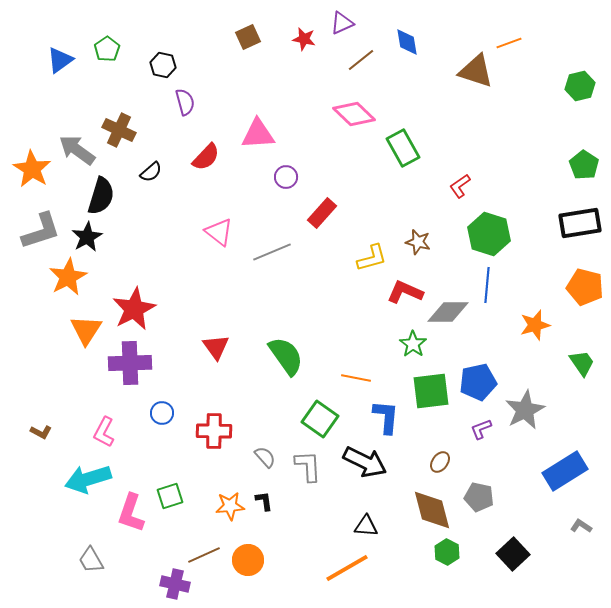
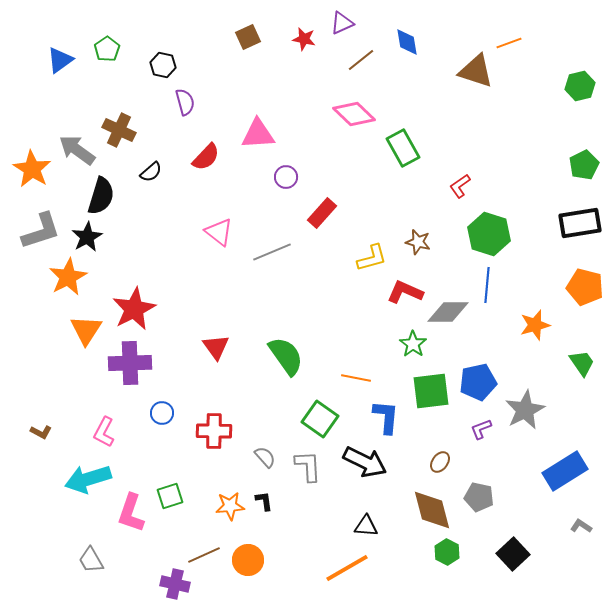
green pentagon at (584, 165): rotated 12 degrees clockwise
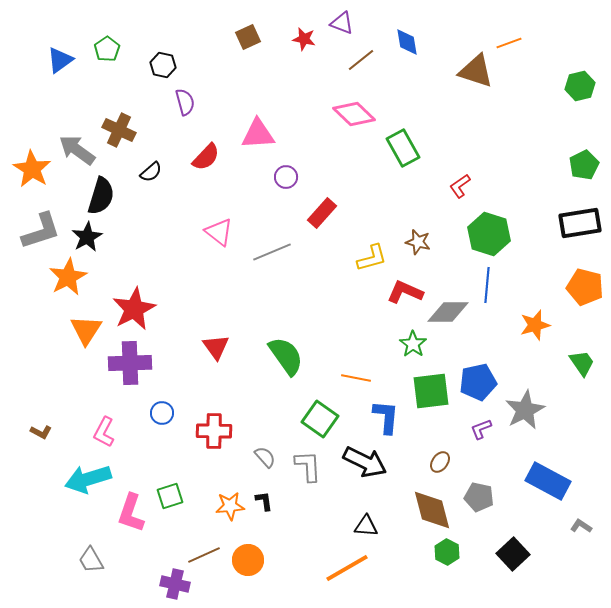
purple triangle at (342, 23): rotated 45 degrees clockwise
blue rectangle at (565, 471): moved 17 px left, 10 px down; rotated 60 degrees clockwise
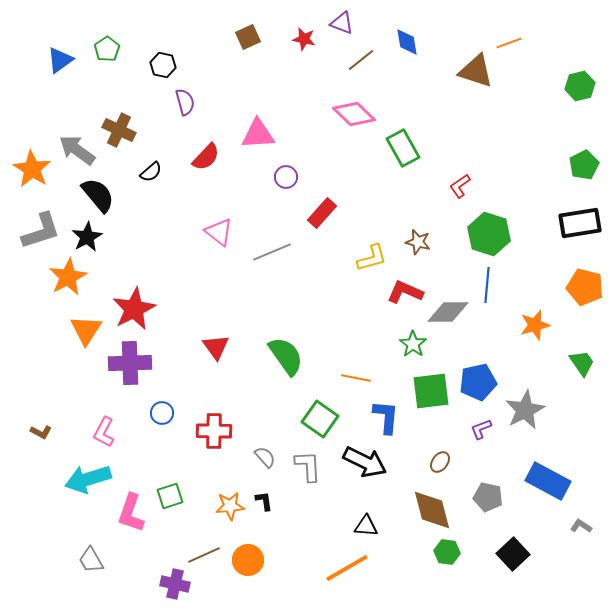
black semicircle at (101, 196): moved 3 px left, 1 px up; rotated 57 degrees counterclockwise
gray pentagon at (479, 497): moved 9 px right
green hexagon at (447, 552): rotated 20 degrees counterclockwise
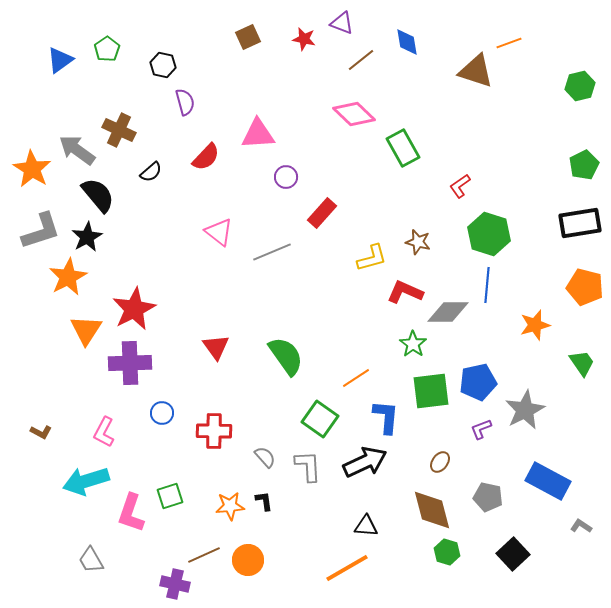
orange line at (356, 378): rotated 44 degrees counterclockwise
black arrow at (365, 462): rotated 51 degrees counterclockwise
cyan arrow at (88, 479): moved 2 px left, 2 px down
green hexagon at (447, 552): rotated 10 degrees clockwise
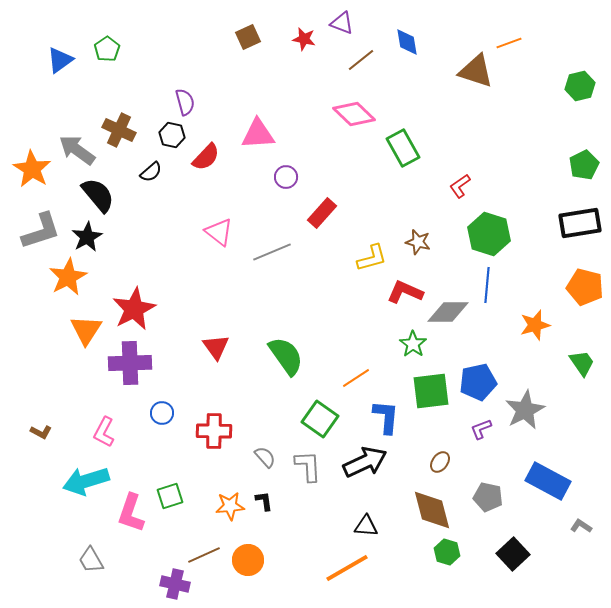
black hexagon at (163, 65): moved 9 px right, 70 px down
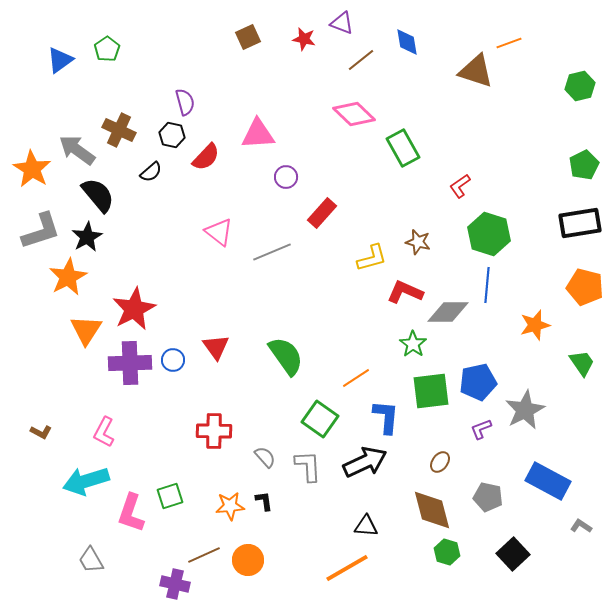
blue circle at (162, 413): moved 11 px right, 53 px up
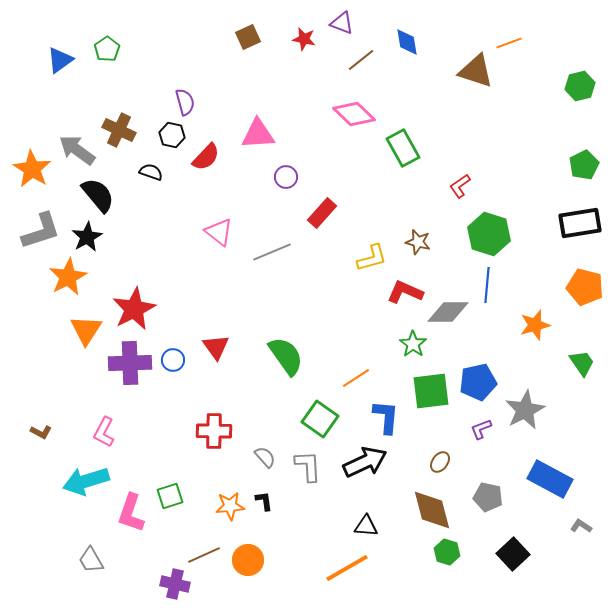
black semicircle at (151, 172): rotated 120 degrees counterclockwise
blue rectangle at (548, 481): moved 2 px right, 2 px up
